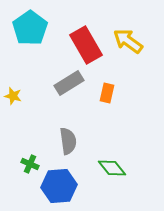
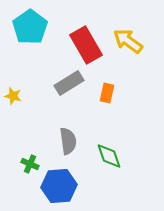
cyan pentagon: moved 1 px up
green diamond: moved 3 px left, 12 px up; rotated 20 degrees clockwise
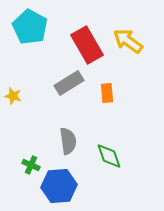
cyan pentagon: rotated 8 degrees counterclockwise
red rectangle: moved 1 px right
orange rectangle: rotated 18 degrees counterclockwise
green cross: moved 1 px right, 1 px down
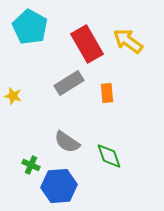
red rectangle: moved 1 px up
gray semicircle: moved 1 px left, 1 px down; rotated 132 degrees clockwise
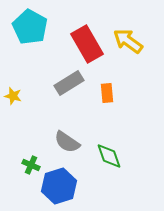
blue hexagon: rotated 12 degrees counterclockwise
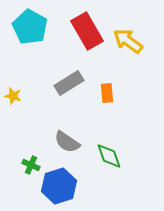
red rectangle: moved 13 px up
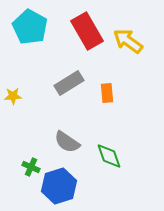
yellow star: rotated 18 degrees counterclockwise
green cross: moved 2 px down
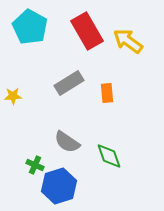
green cross: moved 4 px right, 2 px up
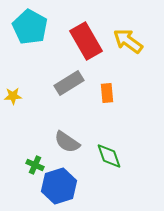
red rectangle: moved 1 px left, 10 px down
